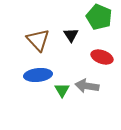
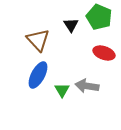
black triangle: moved 10 px up
red ellipse: moved 2 px right, 4 px up
blue ellipse: rotated 56 degrees counterclockwise
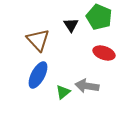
green triangle: moved 1 px right, 2 px down; rotated 21 degrees clockwise
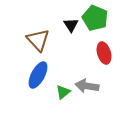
green pentagon: moved 4 px left, 1 px down
red ellipse: rotated 55 degrees clockwise
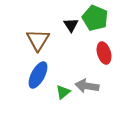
brown triangle: rotated 15 degrees clockwise
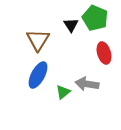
gray arrow: moved 2 px up
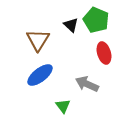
green pentagon: moved 1 px right, 2 px down
black triangle: rotated 14 degrees counterclockwise
blue ellipse: moved 2 px right; rotated 24 degrees clockwise
gray arrow: rotated 15 degrees clockwise
green triangle: moved 14 px down; rotated 28 degrees counterclockwise
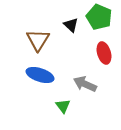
green pentagon: moved 3 px right, 3 px up
blue ellipse: rotated 56 degrees clockwise
gray arrow: moved 2 px left
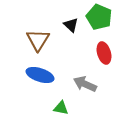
green triangle: moved 2 px left, 2 px down; rotated 42 degrees counterclockwise
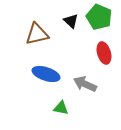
black triangle: moved 4 px up
brown triangle: moved 1 px left, 6 px up; rotated 45 degrees clockwise
blue ellipse: moved 6 px right, 1 px up
